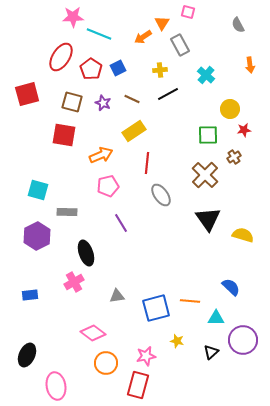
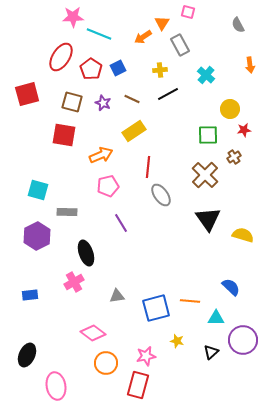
red line at (147, 163): moved 1 px right, 4 px down
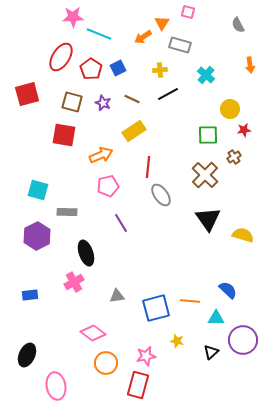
gray rectangle at (180, 45): rotated 45 degrees counterclockwise
blue semicircle at (231, 287): moved 3 px left, 3 px down
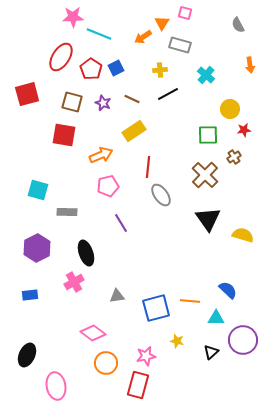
pink square at (188, 12): moved 3 px left, 1 px down
blue square at (118, 68): moved 2 px left
purple hexagon at (37, 236): moved 12 px down
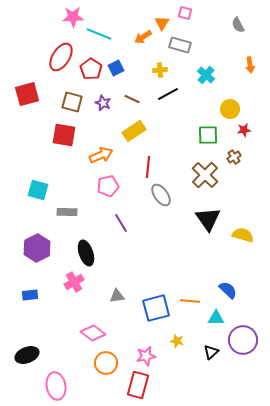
black ellipse at (27, 355): rotated 45 degrees clockwise
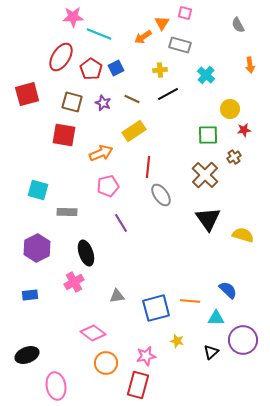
orange arrow at (101, 155): moved 2 px up
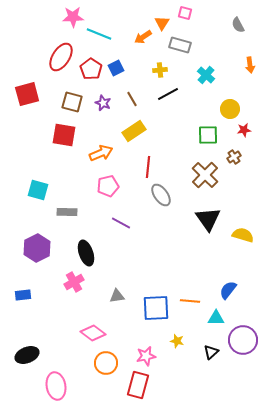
brown line at (132, 99): rotated 35 degrees clockwise
purple line at (121, 223): rotated 30 degrees counterclockwise
blue semicircle at (228, 290): rotated 96 degrees counterclockwise
blue rectangle at (30, 295): moved 7 px left
blue square at (156, 308): rotated 12 degrees clockwise
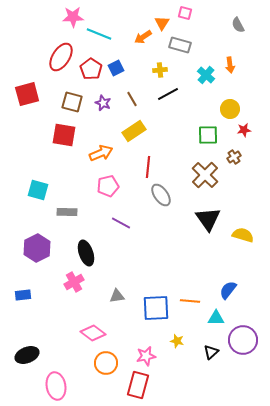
orange arrow at (250, 65): moved 20 px left
